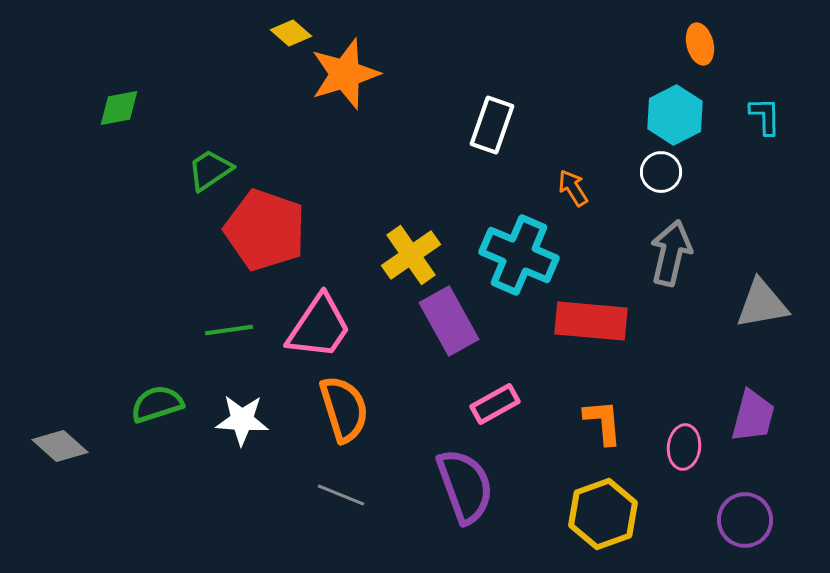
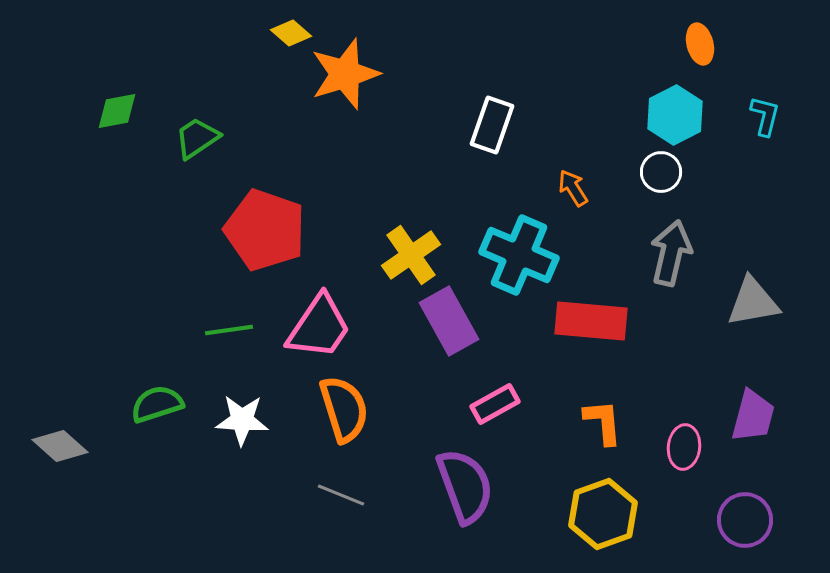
green diamond: moved 2 px left, 3 px down
cyan L-shape: rotated 15 degrees clockwise
green trapezoid: moved 13 px left, 32 px up
gray triangle: moved 9 px left, 2 px up
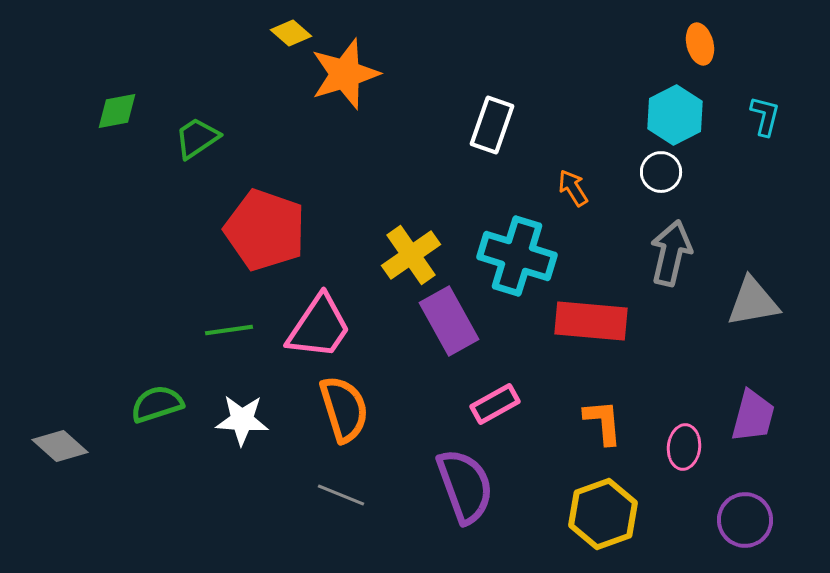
cyan cross: moved 2 px left, 1 px down; rotated 6 degrees counterclockwise
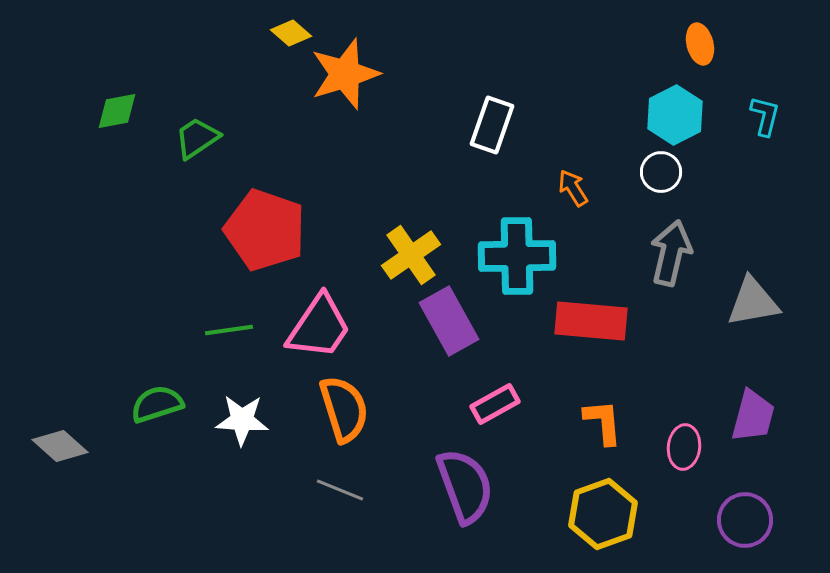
cyan cross: rotated 18 degrees counterclockwise
gray line: moved 1 px left, 5 px up
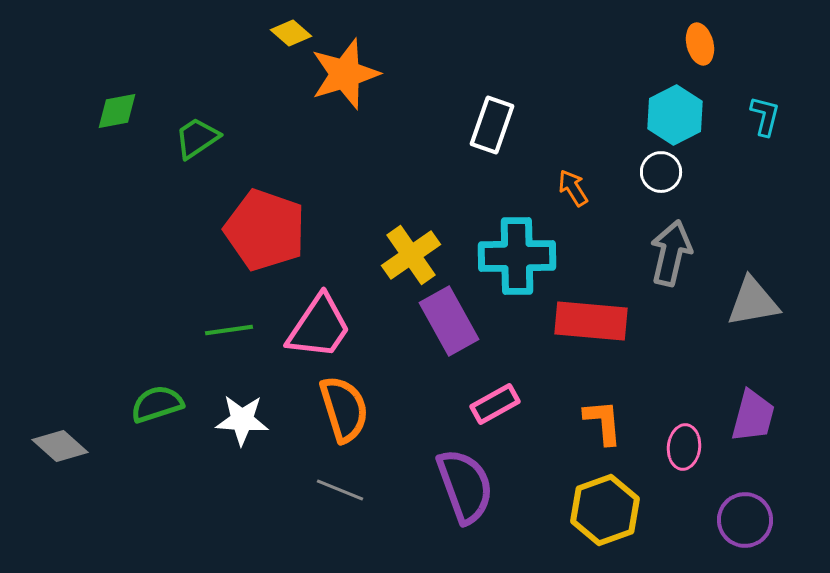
yellow hexagon: moved 2 px right, 4 px up
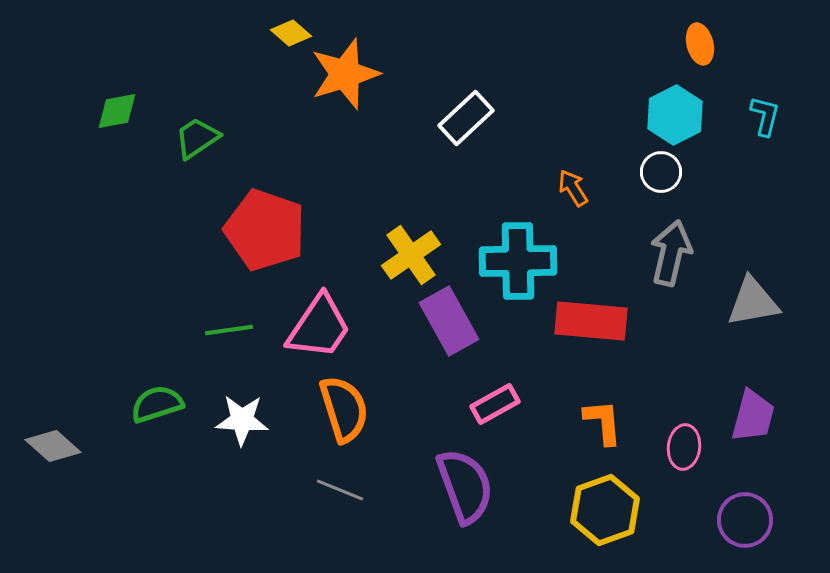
white rectangle: moved 26 px left, 7 px up; rotated 28 degrees clockwise
cyan cross: moved 1 px right, 5 px down
gray diamond: moved 7 px left
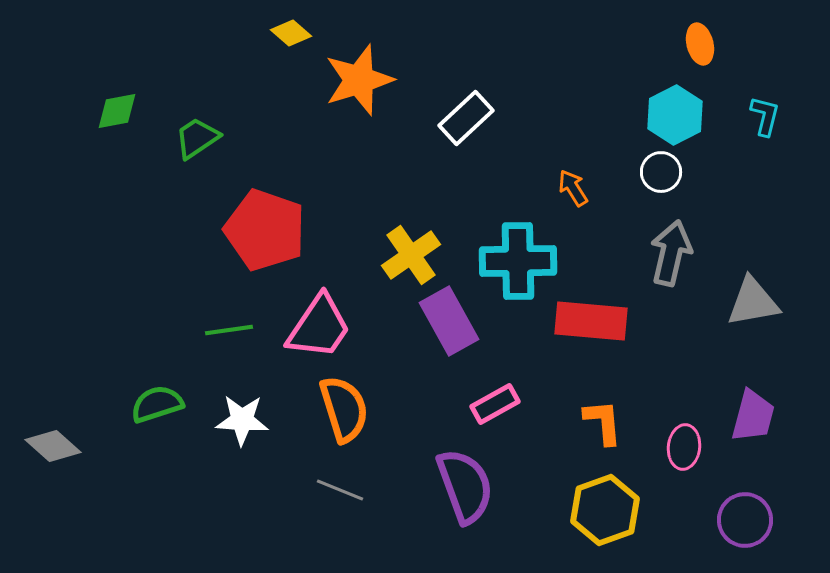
orange star: moved 14 px right, 6 px down
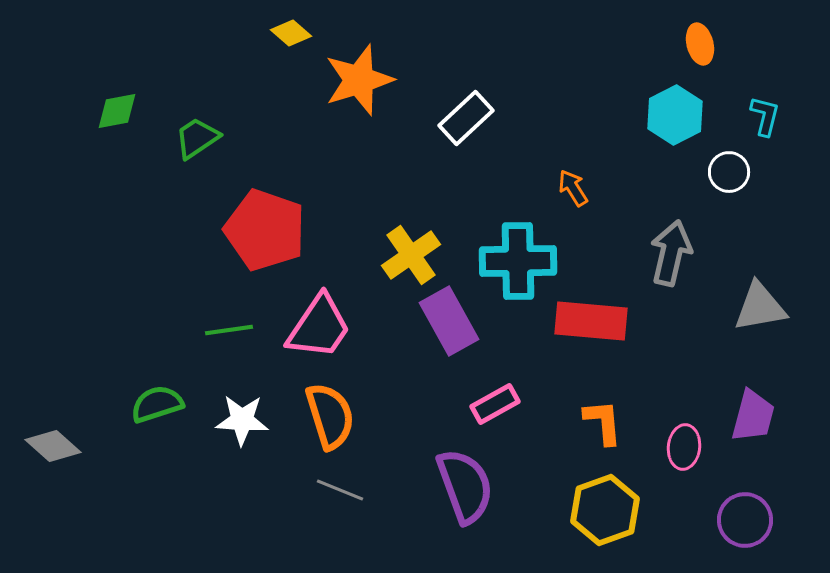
white circle: moved 68 px right
gray triangle: moved 7 px right, 5 px down
orange semicircle: moved 14 px left, 7 px down
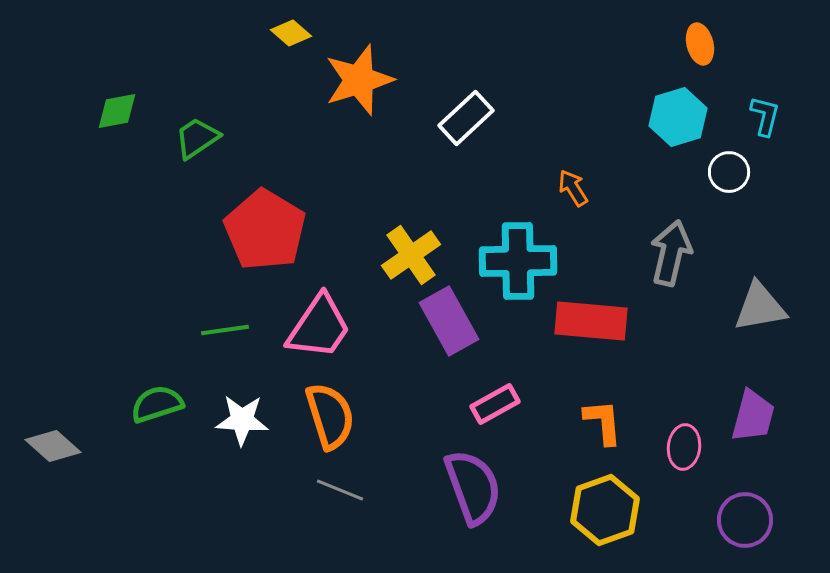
cyan hexagon: moved 3 px right, 2 px down; rotated 10 degrees clockwise
red pentagon: rotated 12 degrees clockwise
green line: moved 4 px left
purple semicircle: moved 8 px right, 1 px down
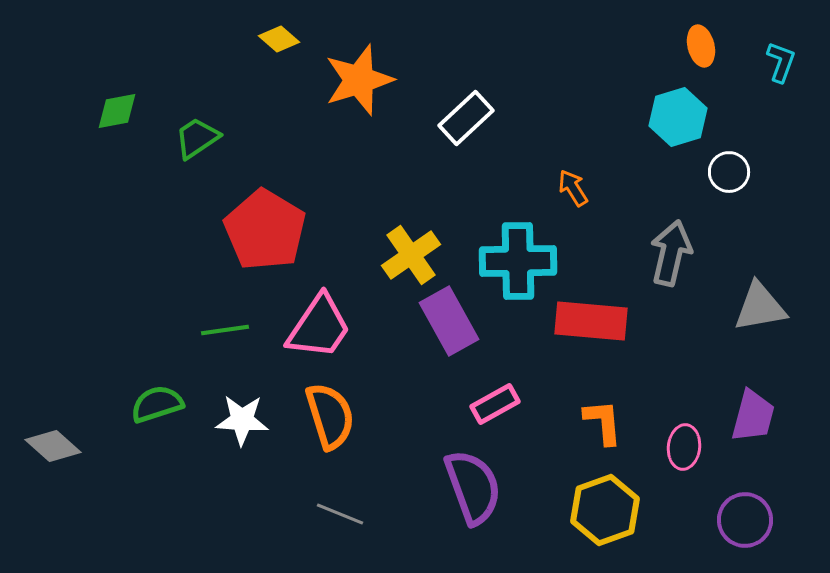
yellow diamond: moved 12 px left, 6 px down
orange ellipse: moved 1 px right, 2 px down
cyan L-shape: moved 16 px right, 54 px up; rotated 6 degrees clockwise
gray line: moved 24 px down
